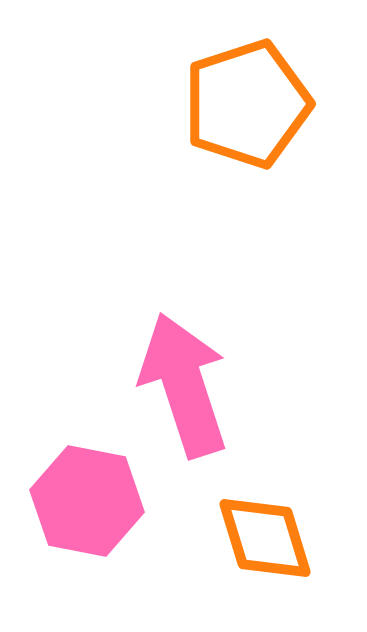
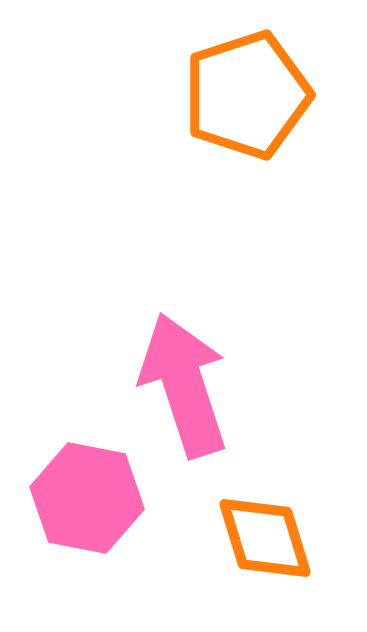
orange pentagon: moved 9 px up
pink hexagon: moved 3 px up
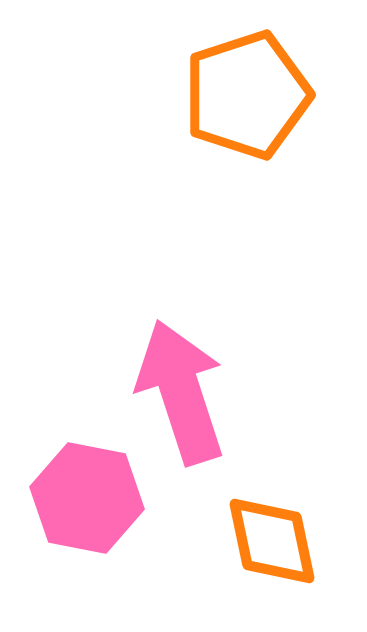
pink arrow: moved 3 px left, 7 px down
orange diamond: moved 7 px right, 3 px down; rotated 5 degrees clockwise
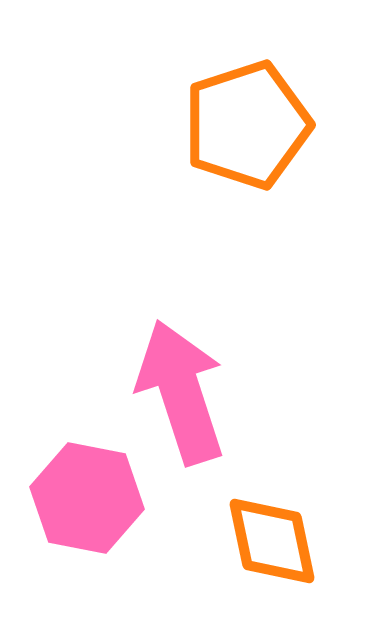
orange pentagon: moved 30 px down
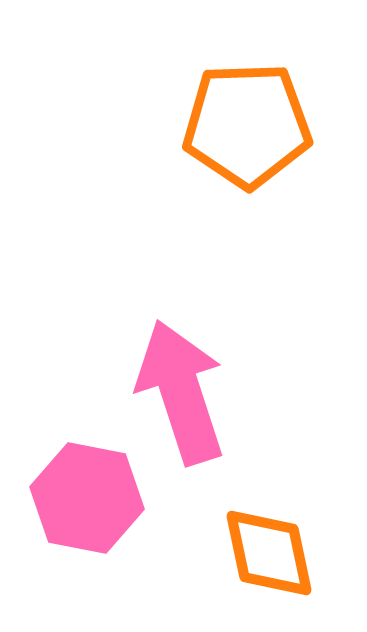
orange pentagon: rotated 16 degrees clockwise
orange diamond: moved 3 px left, 12 px down
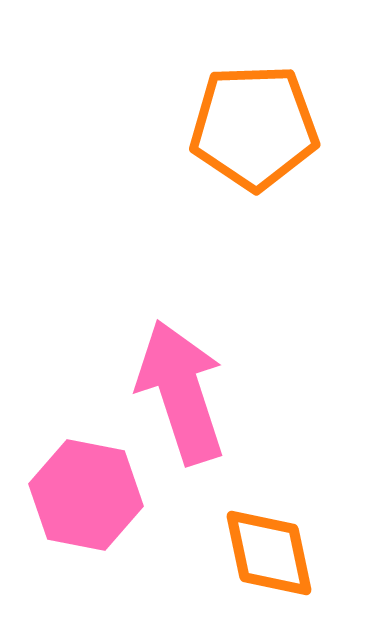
orange pentagon: moved 7 px right, 2 px down
pink hexagon: moved 1 px left, 3 px up
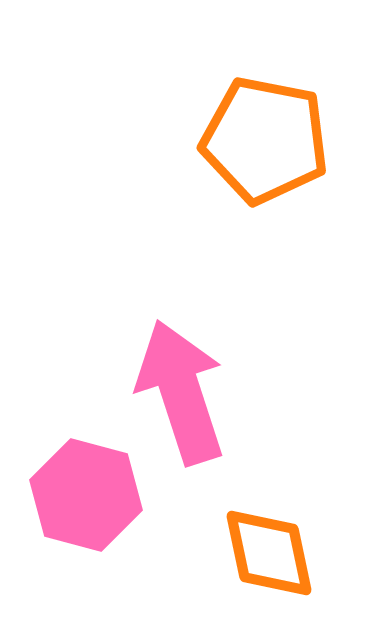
orange pentagon: moved 11 px right, 13 px down; rotated 13 degrees clockwise
pink hexagon: rotated 4 degrees clockwise
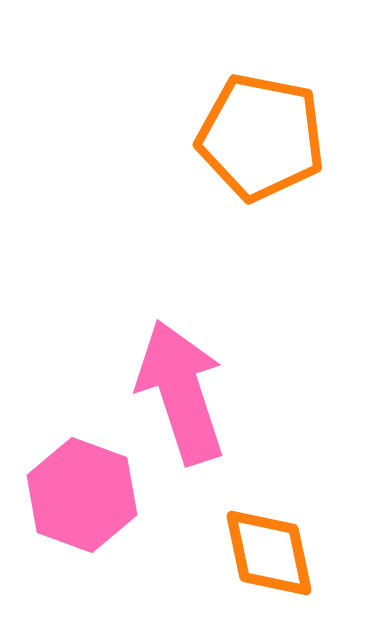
orange pentagon: moved 4 px left, 3 px up
pink hexagon: moved 4 px left; rotated 5 degrees clockwise
